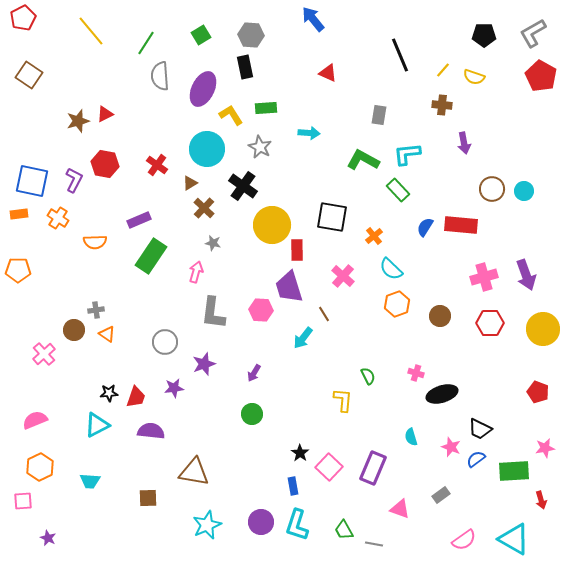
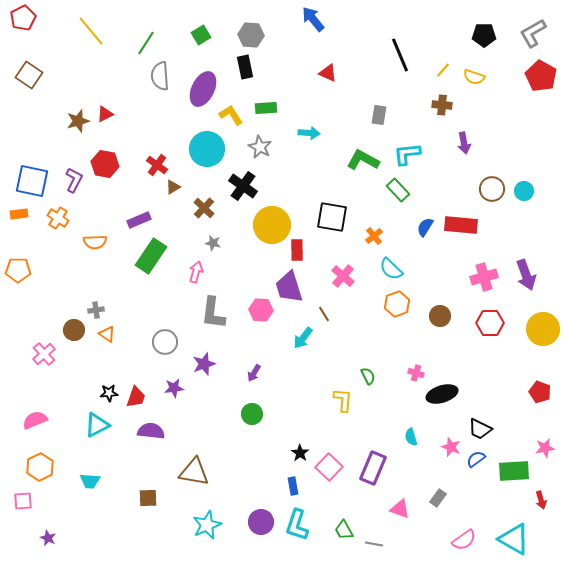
brown triangle at (190, 183): moved 17 px left, 4 px down
red pentagon at (538, 392): moved 2 px right
gray rectangle at (441, 495): moved 3 px left, 3 px down; rotated 18 degrees counterclockwise
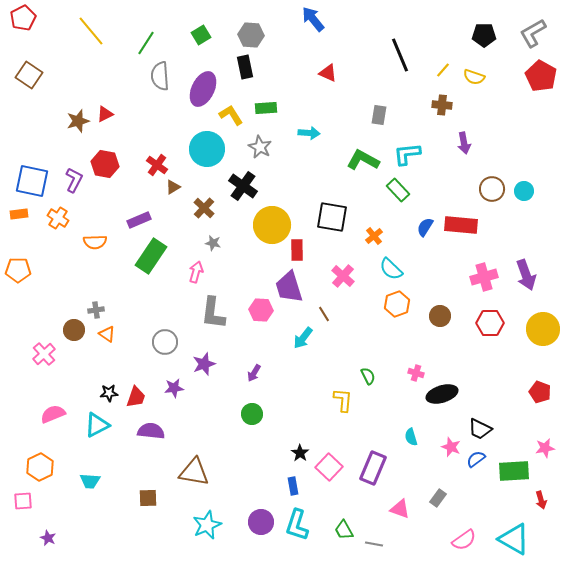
pink semicircle at (35, 420): moved 18 px right, 6 px up
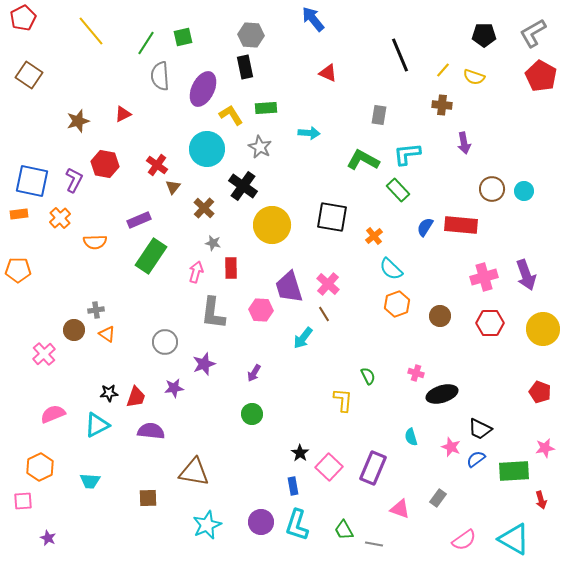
green square at (201, 35): moved 18 px left, 2 px down; rotated 18 degrees clockwise
red triangle at (105, 114): moved 18 px right
brown triangle at (173, 187): rotated 21 degrees counterclockwise
orange cross at (58, 218): moved 2 px right; rotated 15 degrees clockwise
red rectangle at (297, 250): moved 66 px left, 18 px down
pink cross at (343, 276): moved 15 px left, 8 px down
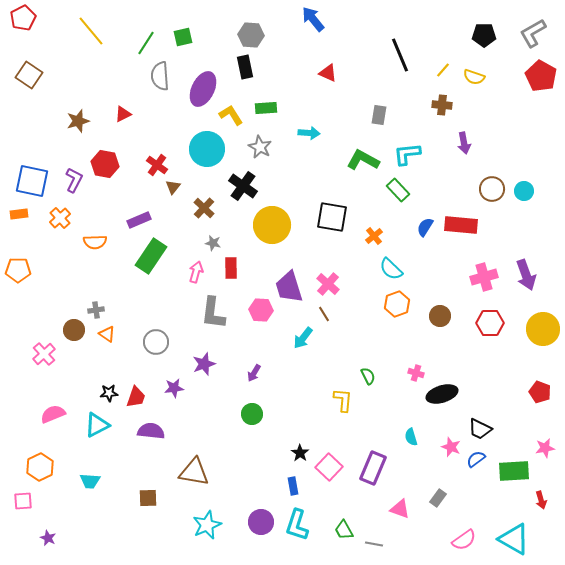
gray circle at (165, 342): moved 9 px left
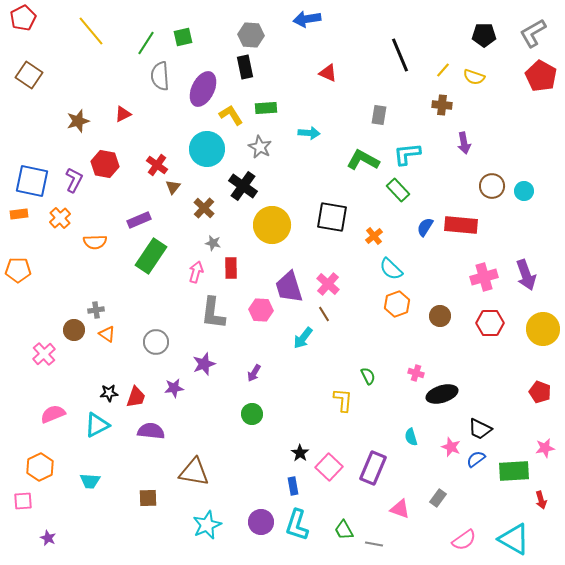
blue arrow at (313, 19): moved 6 px left; rotated 60 degrees counterclockwise
brown circle at (492, 189): moved 3 px up
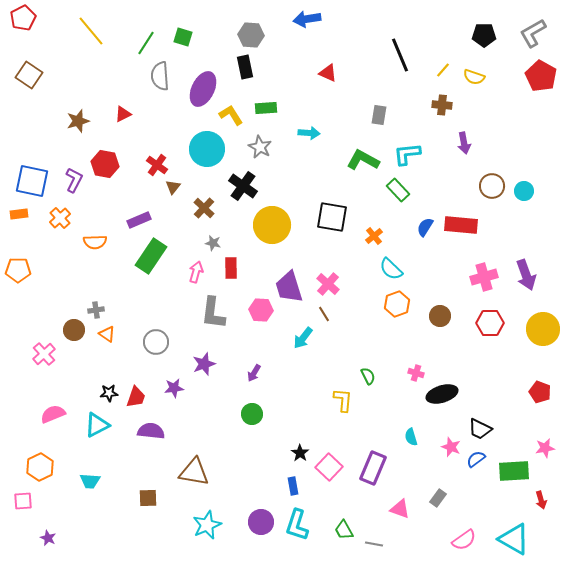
green square at (183, 37): rotated 30 degrees clockwise
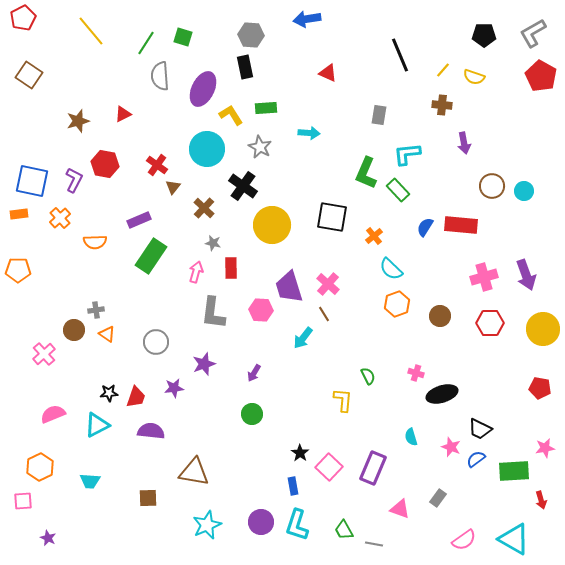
green L-shape at (363, 160): moved 3 px right, 13 px down; rotated 96 degrees counterclockwise
red pentagon at (540, 392): moved 4 px up; rotated 10 degrees counterclockwise
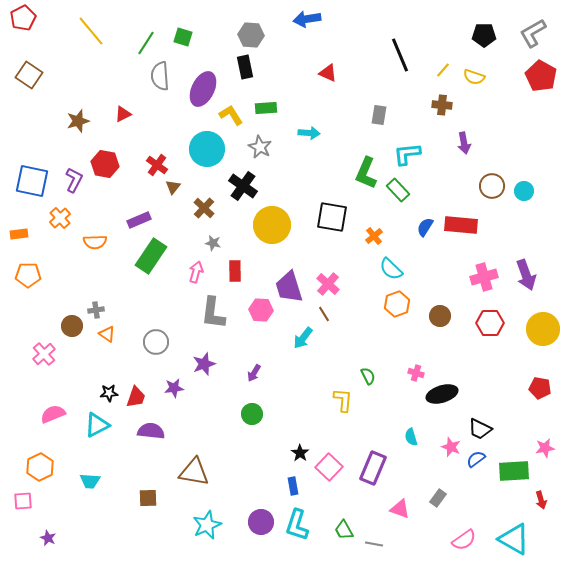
orange rectangle at (19, 214): moved 20 px down
red rectangle at (231, 268): moved 4 px right, 3 px down
orange pentagon at (18, 270): moved 10 px right, 5 px down
brown circle at (74, 330): moved 2 px left, 4 px up
